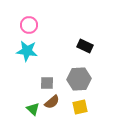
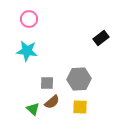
pink circle: moved 6 px up
black rectangle: moved 16 px right, 8 px up; rotated 63 degrees counterclockwise
yellow square: rotated 14 degrees clockwise
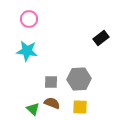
gray square: moved 4 px right, 1 px up
brown semicircle: moved 1 px down; rotated 119 degrees counterclockwise
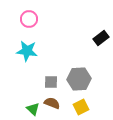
yellow square: moved 1 px right; rotated 28 degrees counterclockwise
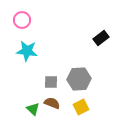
pink circle: moved 7 px left, 1 px down
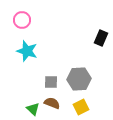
black rectangle: rotated 28 degrees counterclockwise
cyan star: rotated 10 degrees clockwise
